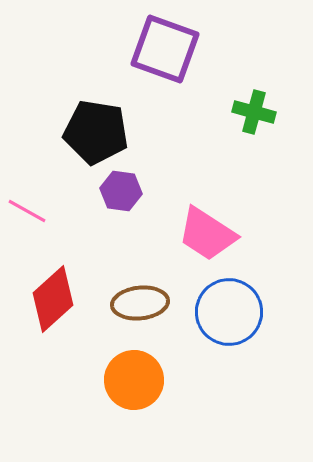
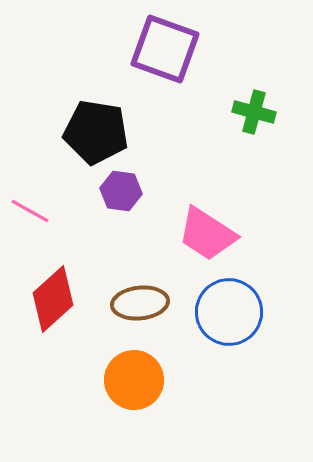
pink line: moved 3 px right
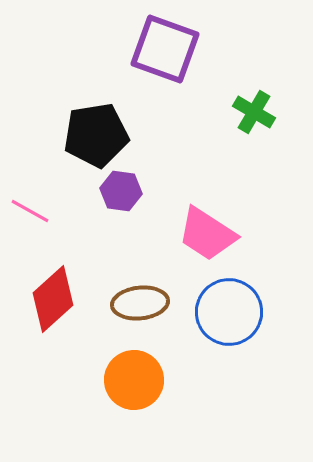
green cross: rotated 15 degrees clockwise
black pentagon: moved 3 px down; rotated 18 degrees counterclockwise
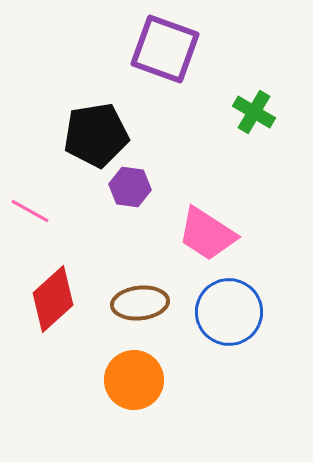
purple hexagon: moved 9 px right, 4 px up
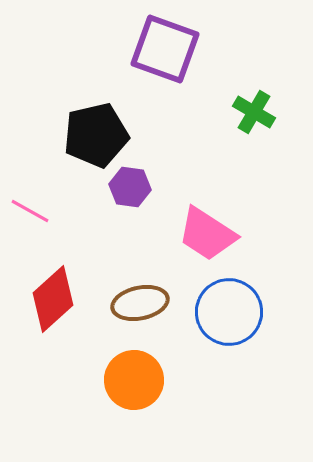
black pentagon: rotated 4 degrees counterclockwise
brown ellipse: rotated 6 degrees counterclockwise
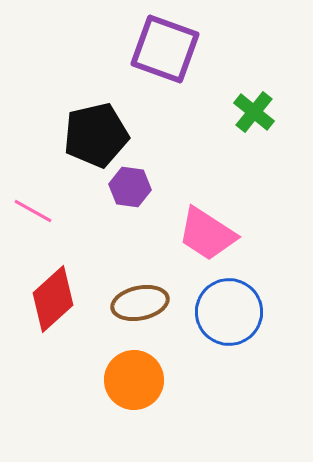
green cross: rotated 9 degrees clockwise
pink line: moved 3 px right
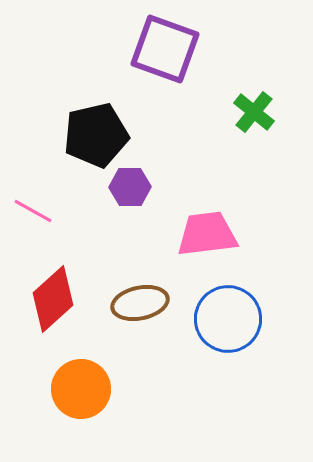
purple hexagon: rotated 9 degrees counterclockwise
pink trapezoid: rotated 140 degrees clockwise
blue circle: moved 1 px left, 7 px down
orange circle: moved 53 px left, 9 px down
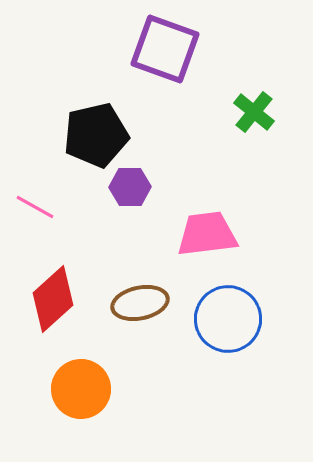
pink line: moved 2 px right, 4 px up
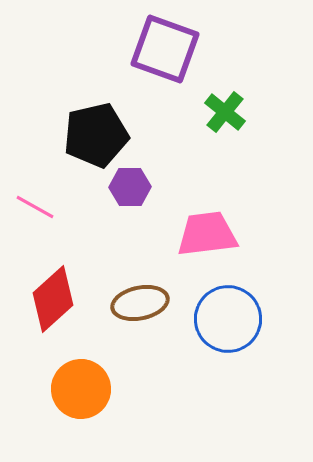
green cross: moved 29 px left
